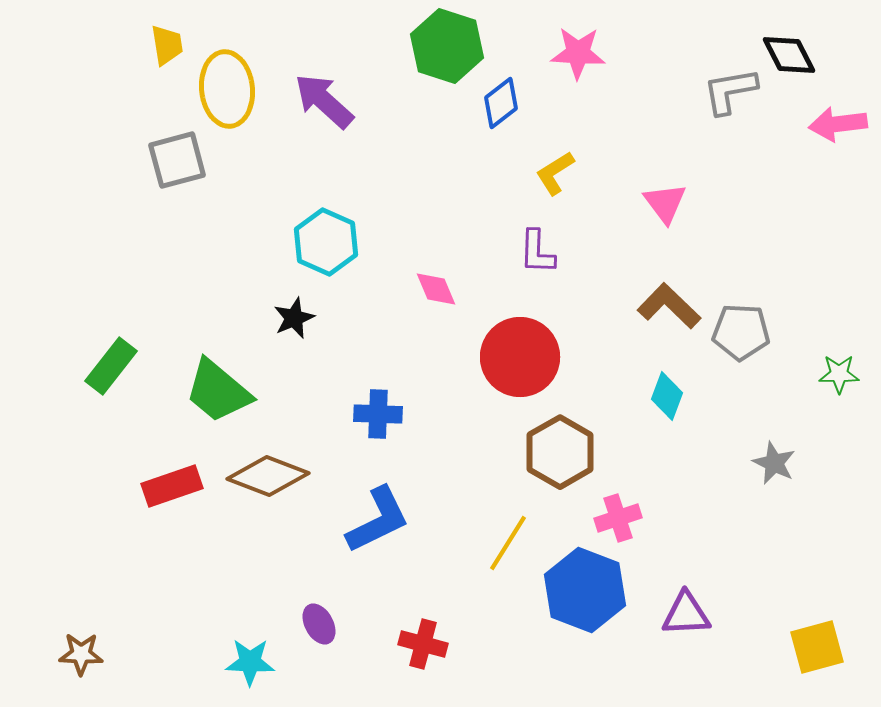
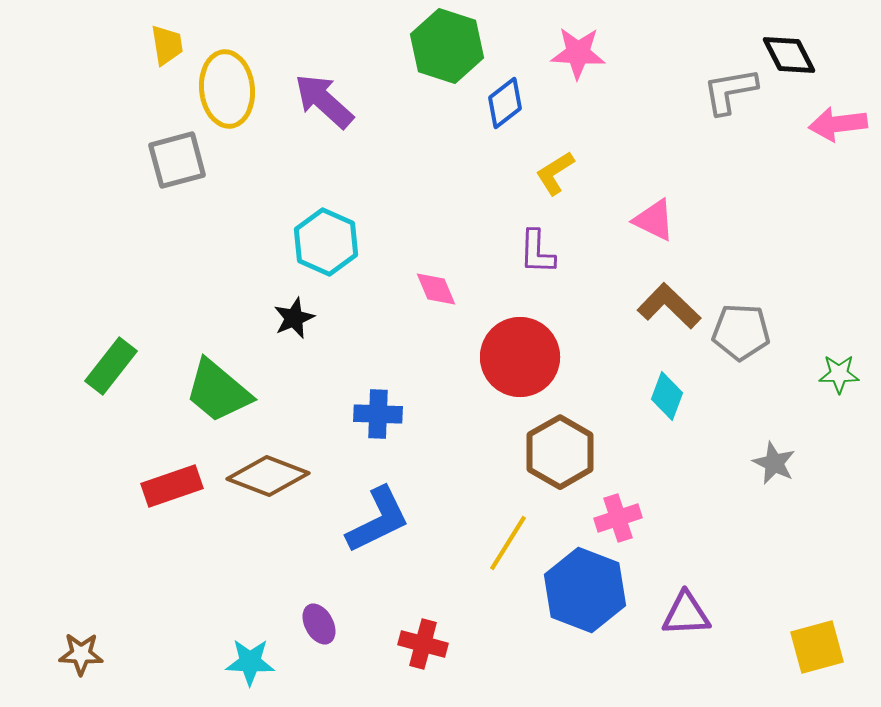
blue diamond: moved 4 px right
pink triangle: moved 11 px left, 17 px down; rotated 27 degrees counterclockwise
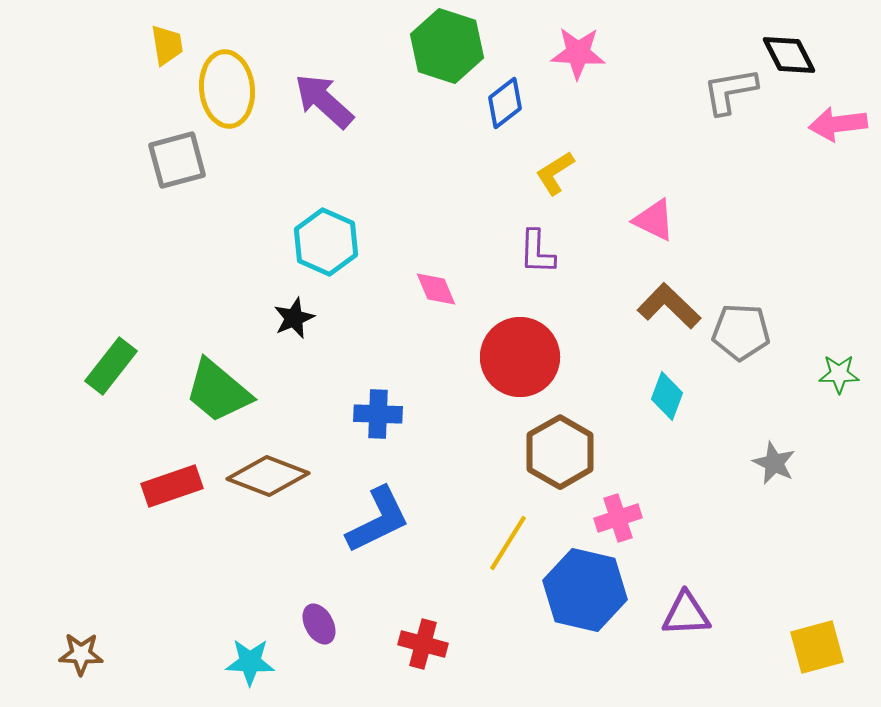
blue hexagon: rotated 8 degrees counterclockwise
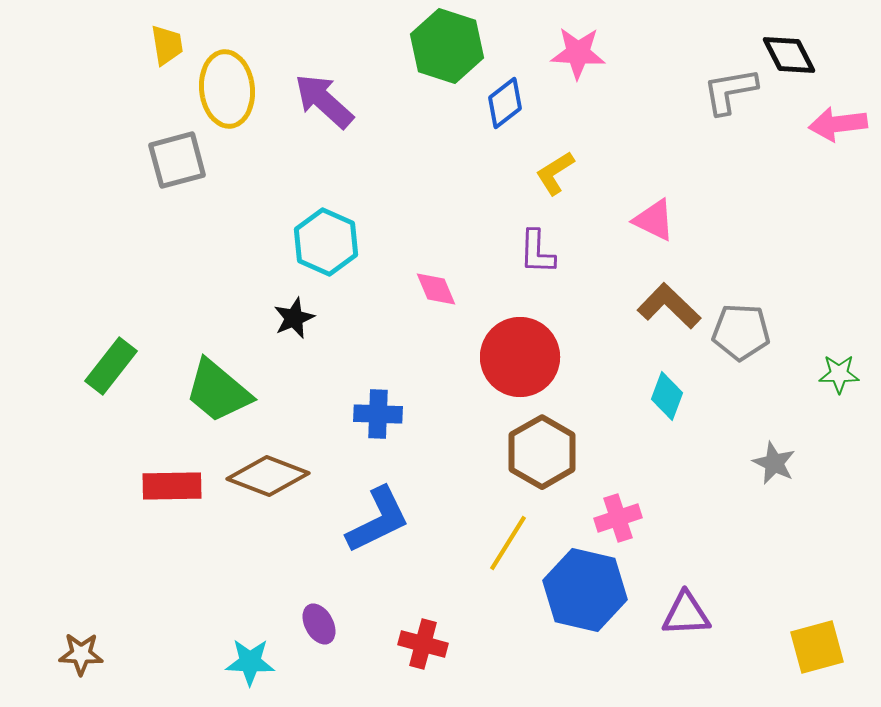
brown hexagon: moved 18 px left
red rectangle: rotated 18 degrees clockwise
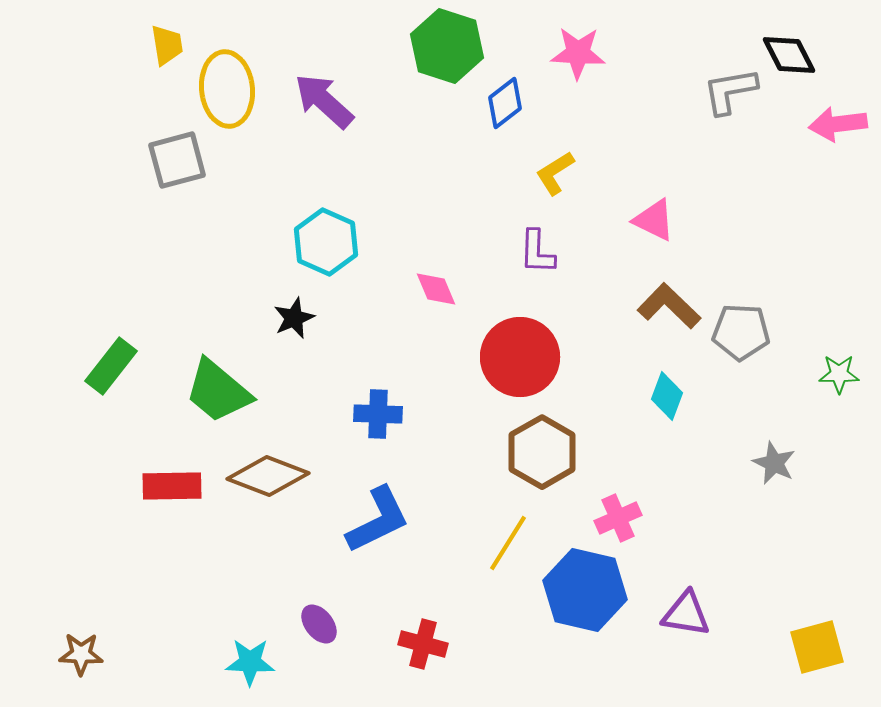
pink cross: rotated 6 degrees counterclockwise
purple triangle: rotated 12 degrees clockwise
purple ellipse: rotated 9 degrees counterclockwise
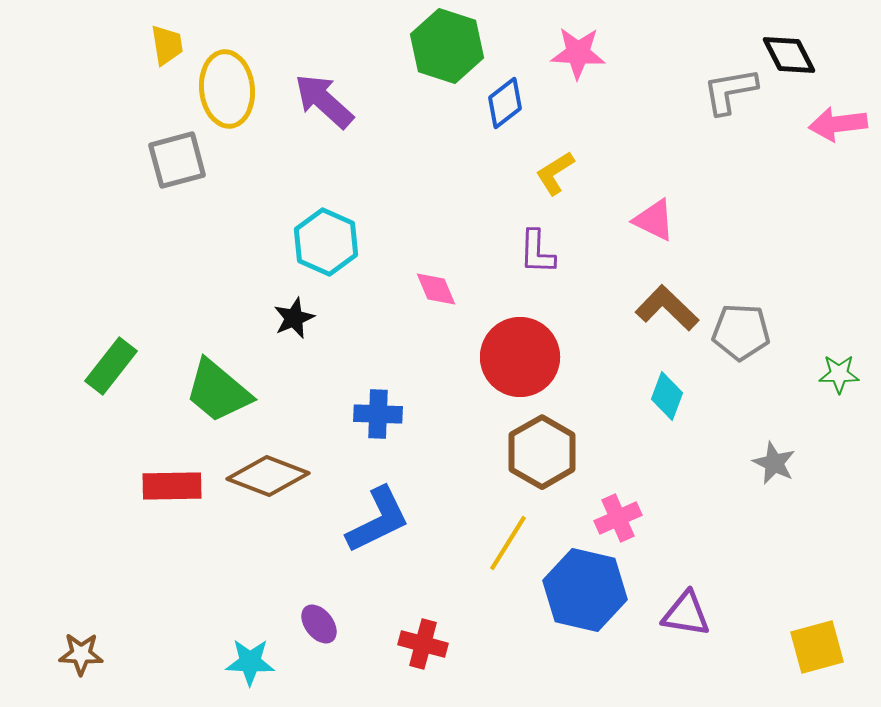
brown L-shape: moved 2 px left, 2 px down
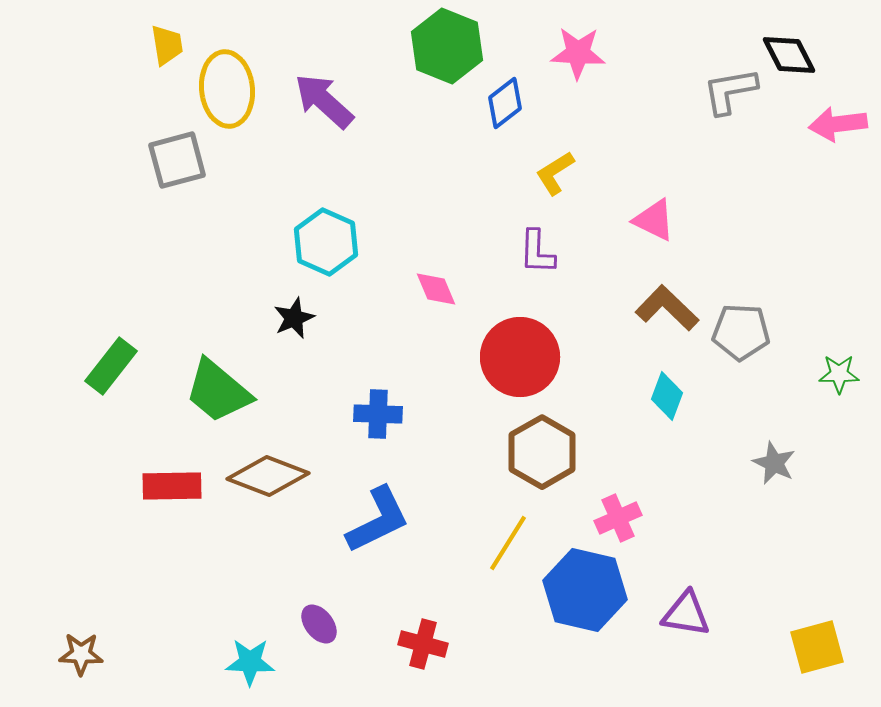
green hexagon: rotated 4 degrees clockwise
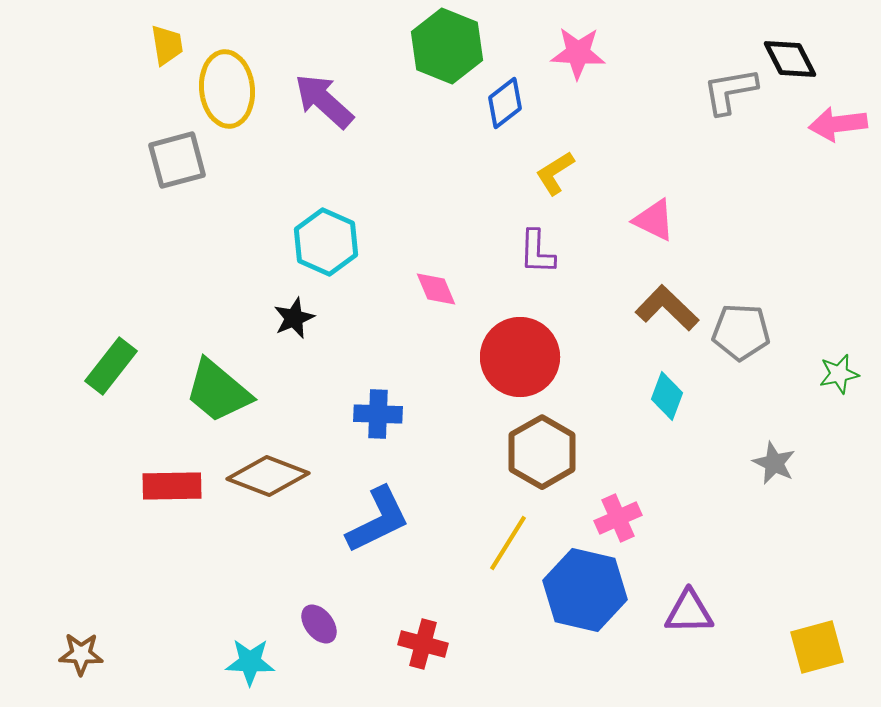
black diamond: moved 1 px right, 4 px down
green star: rotated 12 degrees counterclockwise
purple triangle: moved 3 px right, 2 px up; rotated 10 degrees counterclockwise
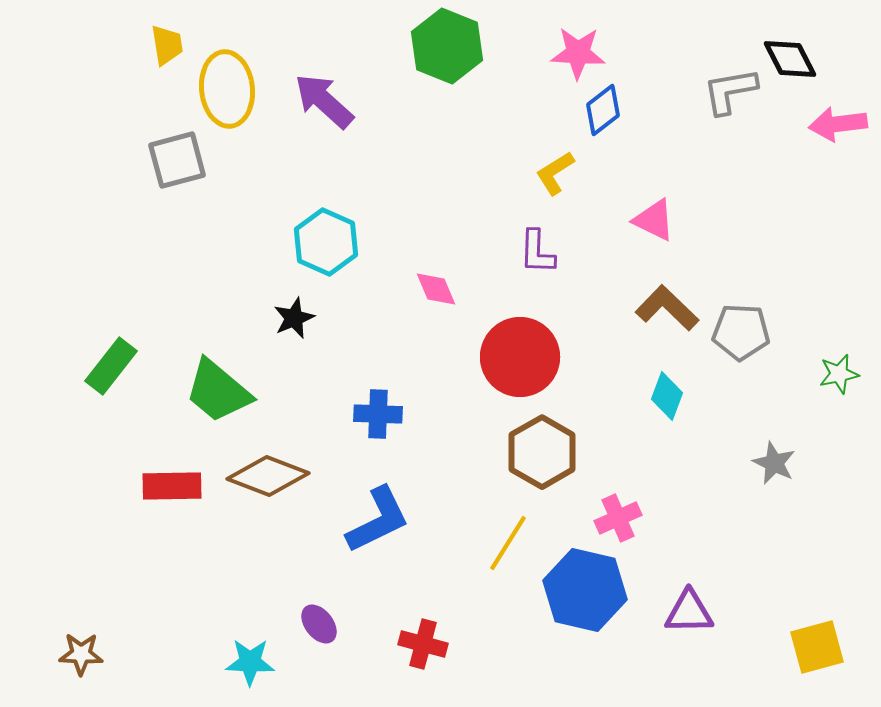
blue diamond: moved 98 px right, 7 px down
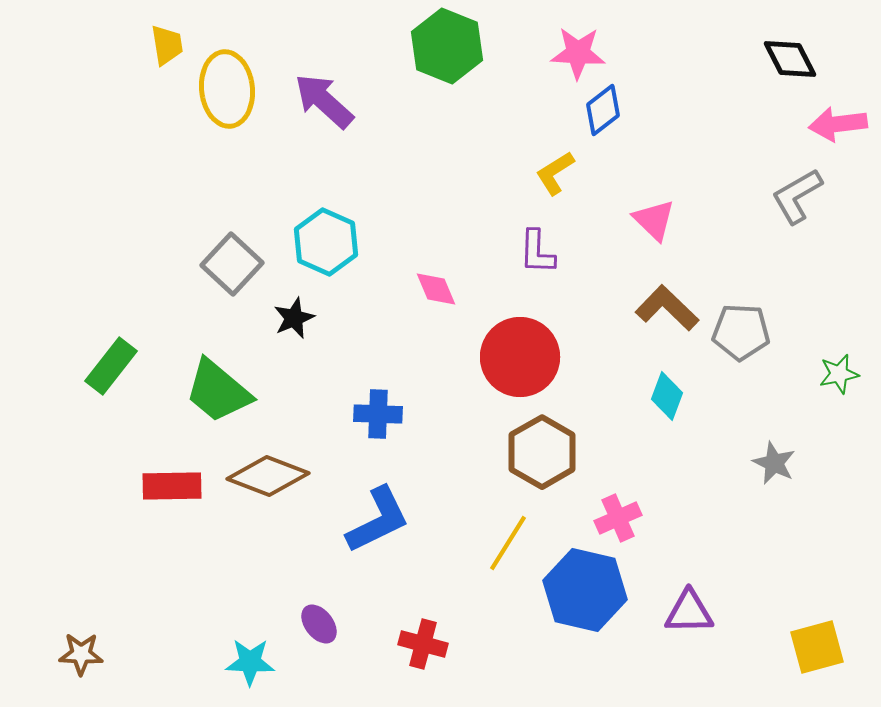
gray L-shape: moved 67 px right, 105 px down; rotated 20 degrees counterclockwise
gray square: moved 55 px right, 104 px down; rotated 32 degrees counterclockwise
pink triangle: rotated 18 degrees clockwise
